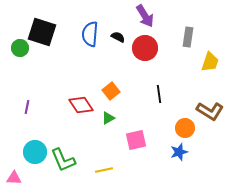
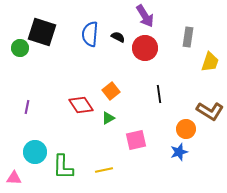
orange circle: moved 1 px right, 1 px down
green L-shape: moved 7 px down; rotated 24 degrees clockwise
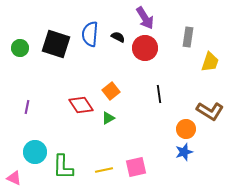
purple arrow: moved 2 px down
black square: moved 14 px right, 12 px down
pink square: moved 27 px down
blue star: moved 5 px right
pink triangle: rotated 21 degrees clockwise
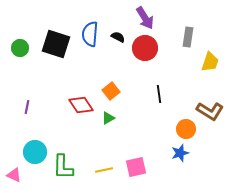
blue star: moved 4 px left, 1 px down
pink triangle: moved 3 px up
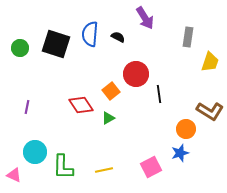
red circle: moved 9 px left, 26 px down
pink square: moved 15 px right; rotated 15 degrees counterclockwise
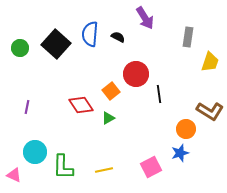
black square: rotated 24 degrees clockwise
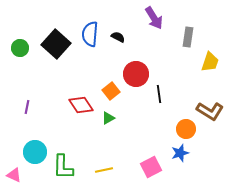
purple arrow: moved 9 px right
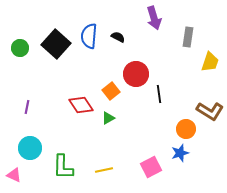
purple arrow: rotated 15 degrees clockwise
blue semicircle: moved 1 px left, 2 px down
cyan circle: moved 5 px left, 4 px up
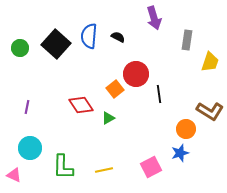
gray rectangle: moved 1 px left, 3 px down
orange square: moved 4 px right, 2 px up
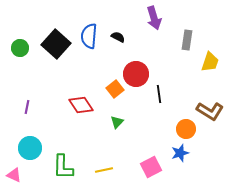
green triangle: moved 9 px right, 4 px down; rotated 16 degrees counterclockwise
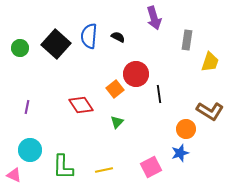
cyan circle: moved 2 px down
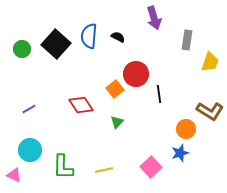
green circle: moved 2 px right, 1 px down
purple line: moved 2 px right, 2 px down; rotated 48 degrees clockwise
pink square: rotated 15 degrees counterclockwise
